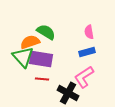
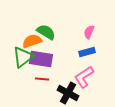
pink semicircle: rotated 32 degrees clockwise
orange semicircle: moved 2 px right, 1 px up
green triangle: rotated 35 degrees clockwise
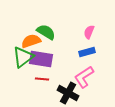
orange semicircle: moved 1 px left
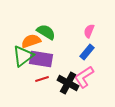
pink semicircle: moved 1 px up
blue rectangle: rotated 35 degrees counterclockwise
green triangle: moved 1 px up
red line: rotated 24 degrees counterclockwise
black cross: moved 10 px up
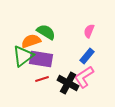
blue rectangle: moved 4 px down
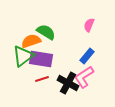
pink semicircle: moved 6 px up
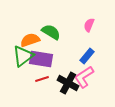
green semicircle: moved 5 px right
orange semicircle: moved 1 px left, 1 px up
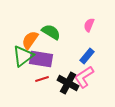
orange semicircle: rotated 36 degrees counterclockwise
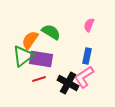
blue rectangle: rotated 28 degrees counterclockwise
red line: moved 3 px left
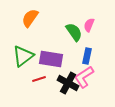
green semicircle: moved 23 px right; rotated 24 degrees clockwise
orange semicircle: moved 22 px up
purple rectangle: moved 10 px right
